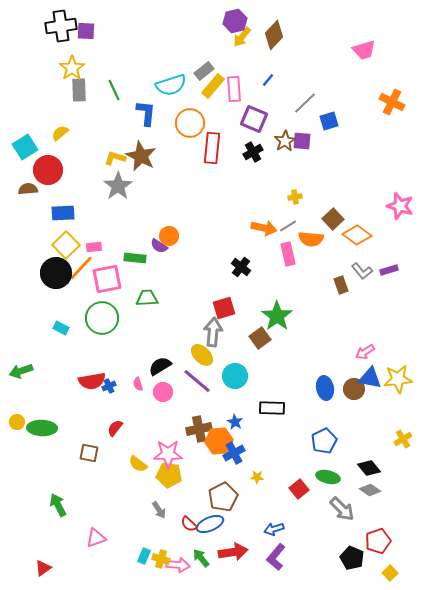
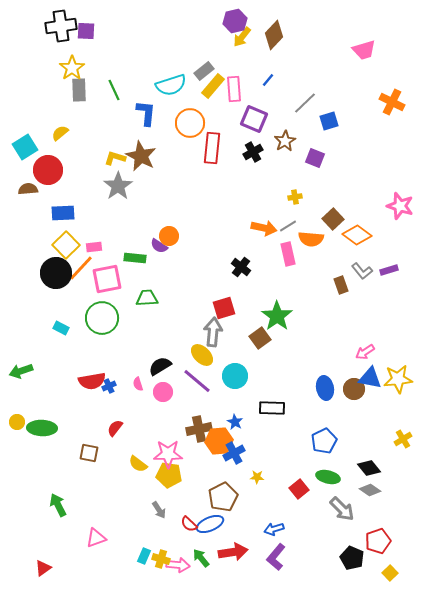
purple square at (302, 141): moved 13 px right, 17 px down; rotated 18 degrees clockwise
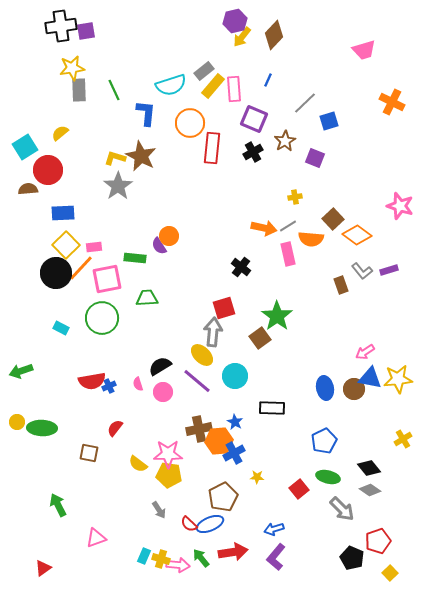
purple square at (86, 31): rotated 12 degrees counterclockwise
yellow star at (72, 68): rotated 25 degrees clockwise
blue line at (268, 80): rotated 16 degrees counterclockwise
purple semicircle at (159, 246): rotated 24 degrees clockwise
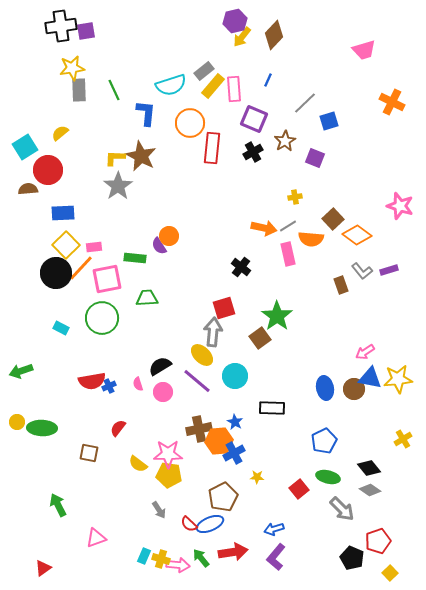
yellow L-shape at (115, 158): rotated 15 degrees counterclockwise
red semicircle at (115, 428): moved 3 px right
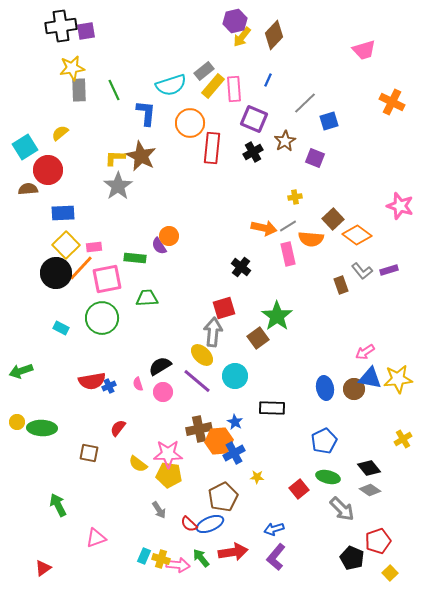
brown square at (260, 338): moved 2 px left
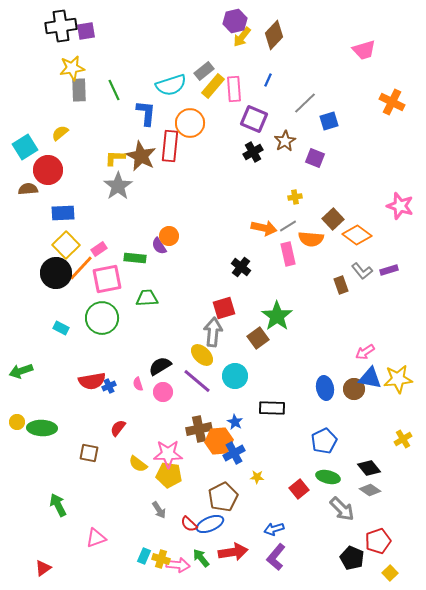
red rectangle at (212, 148): moved 42 px left, 2 px up
pink rectangle at (94, 247): moved 5 px right, 2 px down; rotated 28 degrees counterclockwise
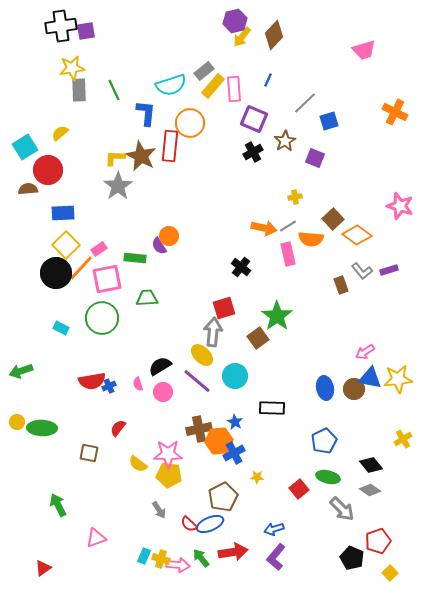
orange cross at (392, 102): moved 3 px right, 10 px down
black diamond at (369, 468): moved 2 px right, 3 px up
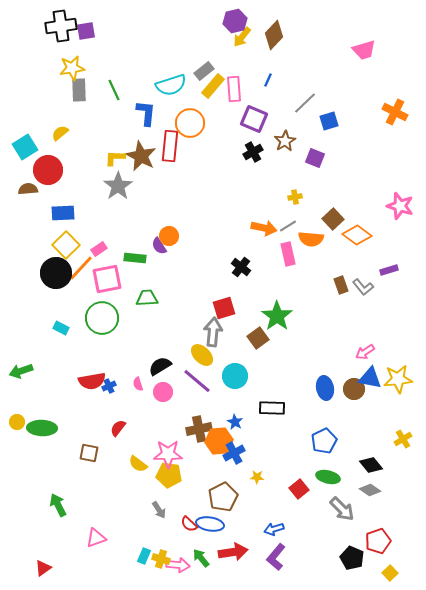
gray L-shape at (362, 271): moved 1 px right, 16 px down
blue ellipse at (210, 524): rotated 32 degrees clockwise
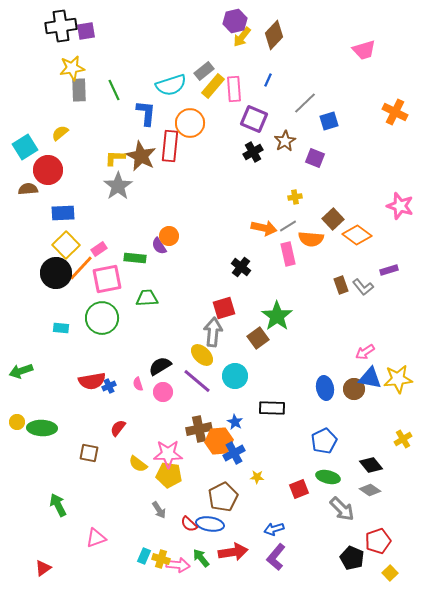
cyan rectangle at (61, 328): rotated 21 degrees counterclockwise
red square at (299, 489): rotated 18 degrees clockwise
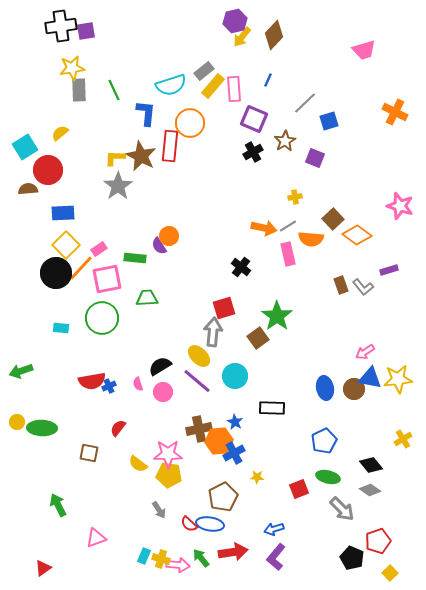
yellow ellipse at (202, 355): moved 3 px left, 1 px down
